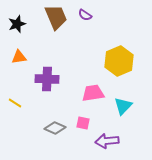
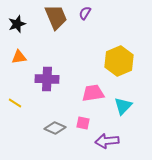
purple semicircle: moved 2 px up; rotated 88 degrees clockwise
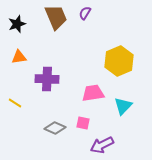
purple arrow: moved 5 px left, 4 px down; rotated 20 degrees counterclockwise
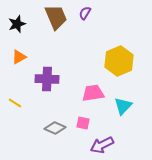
orange triangle: rotated 21 degrees counterclockwise
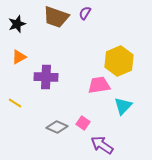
brown trapezoid: rotated 132 degrees clockwise
purple cross: moved 1 px left, 2 px up
pink trapezoid: moved 6 px right, 8 px up
pink square: rotated 24 degrees clockwise
gray diamond: moved 2 px right, 1 px up
purple arrow: rotated 60 degrees clockwise
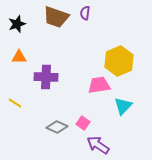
purple semicircle: rotated 24 degrees counterclockwise
orange triangle: rotated 28 degrees clockwise
purple arrow: moved 4 px left
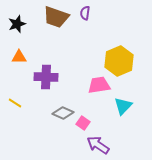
gray diamond: moved 6 px right, 14 px up
